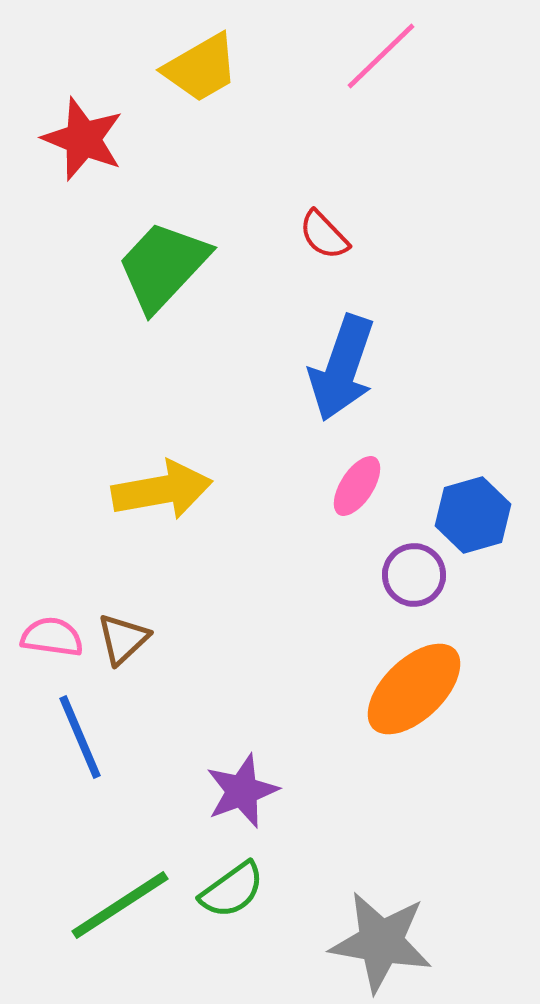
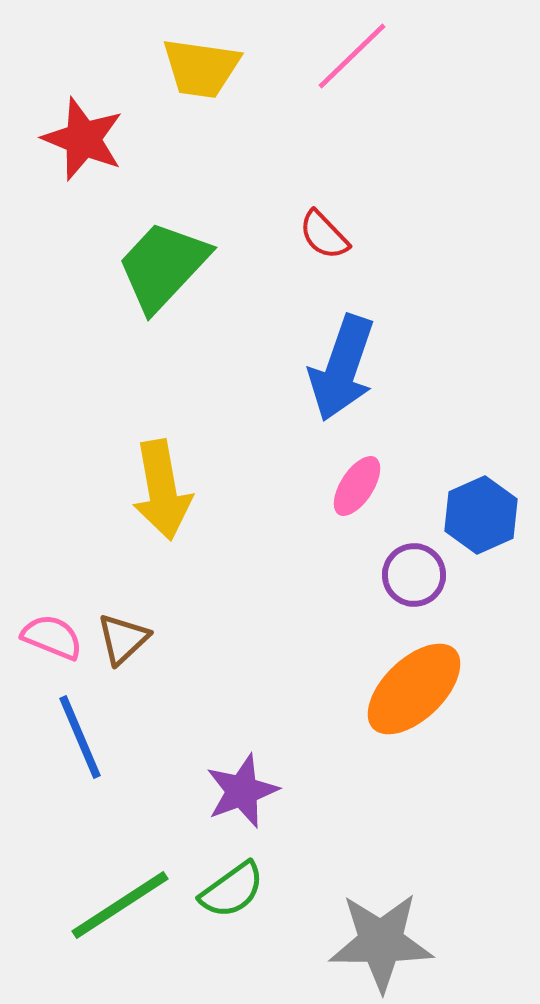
pink line: moved 29 px left
yellow trapezoid: rotated 38 degrees clockwise
yellow arrow: rotated 90 degrees clockwise
blue hexagon: moved 8 px right; rotated 8 degrees counterclockwise
pink semicircle: rotated 14 degrees clockwise
gray star: rotated 10 degrees counterclockwise
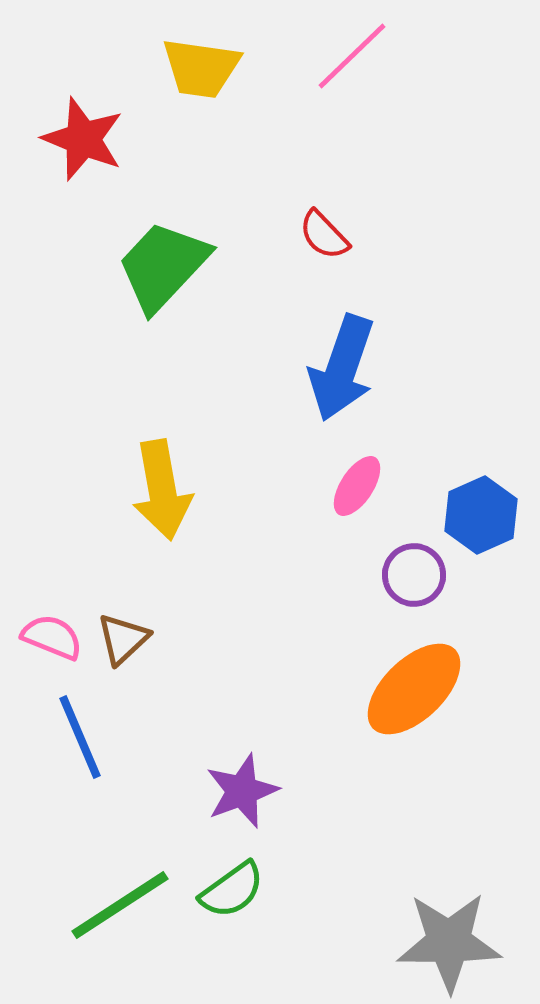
gray star: moved 68 px right
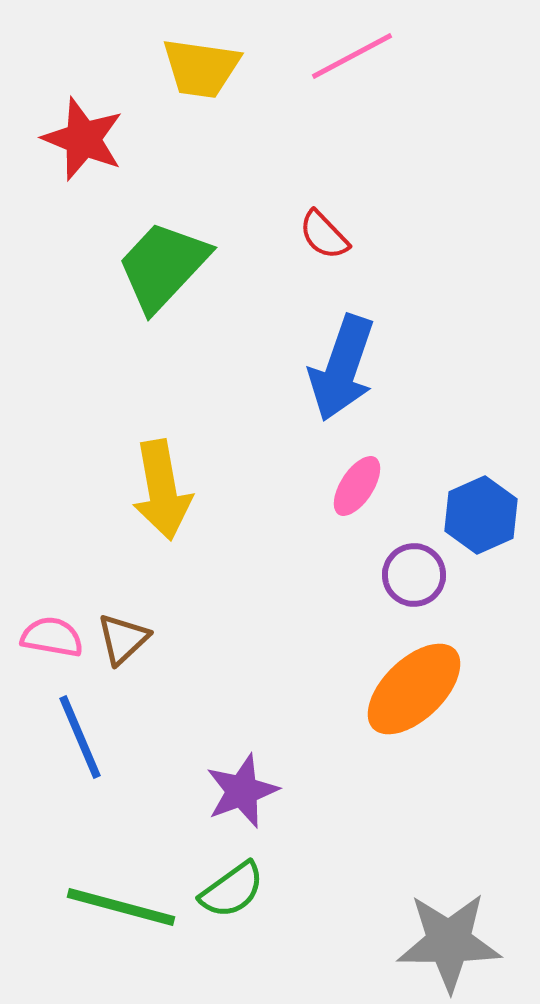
pink line: rotated 16 degrees clockwise
pink semicircle: rotated 12 degrees counterclockwise
green line: moved 1 px right, 2 px down; rotated 48 degrees clockwise
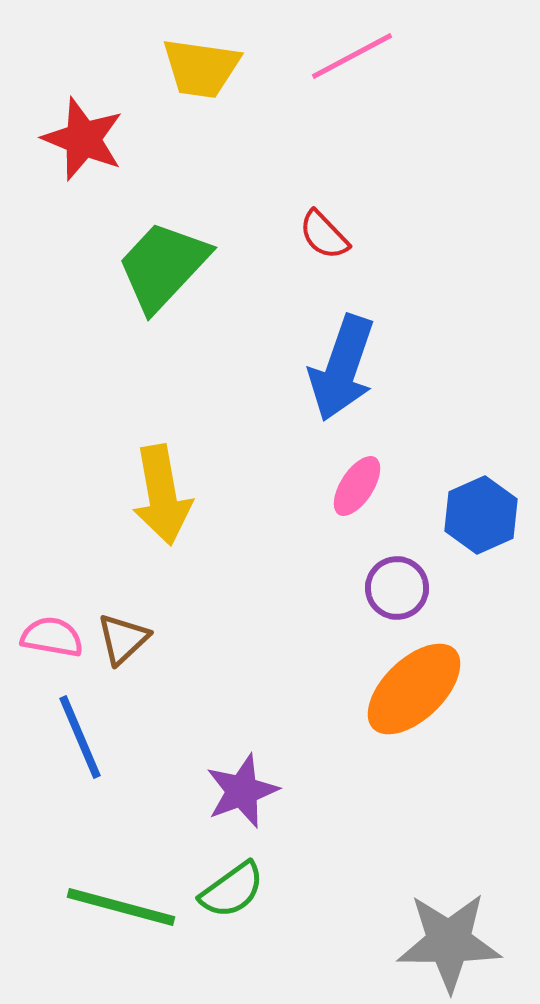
yellow arrow: moved 5 px down
purple circle: moved 17 px left, 13 px down
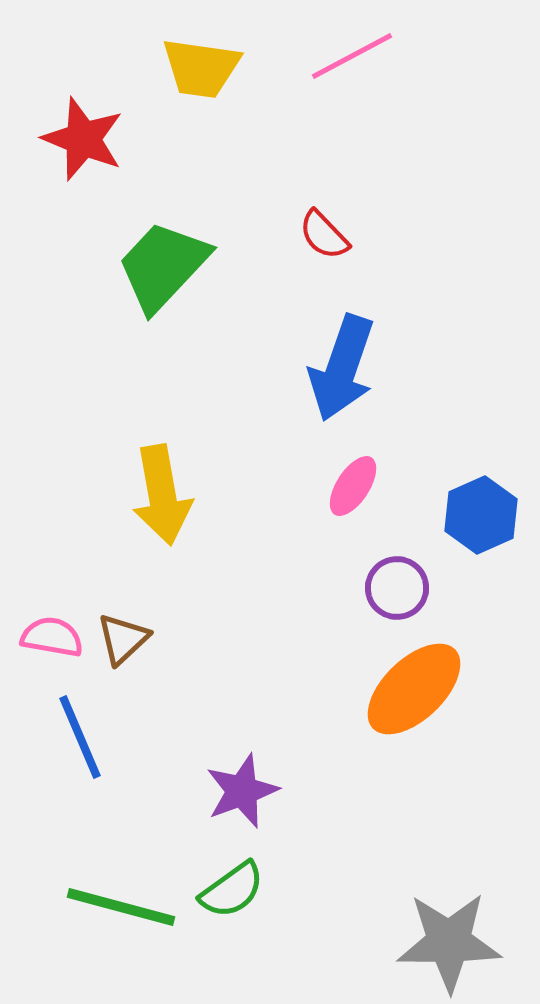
pink ellipse: moved 4 px left
